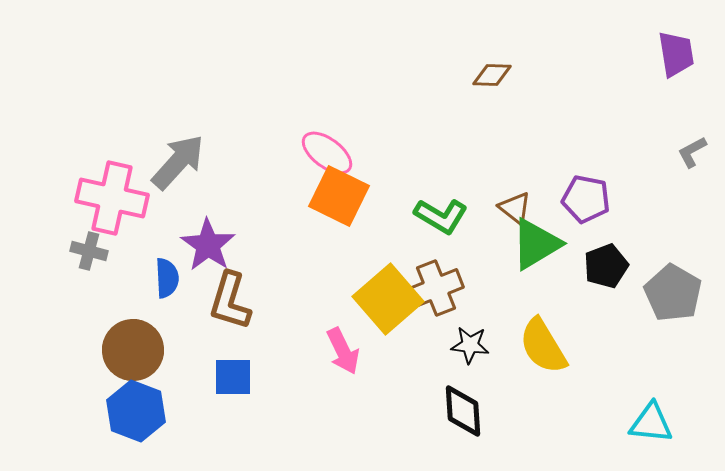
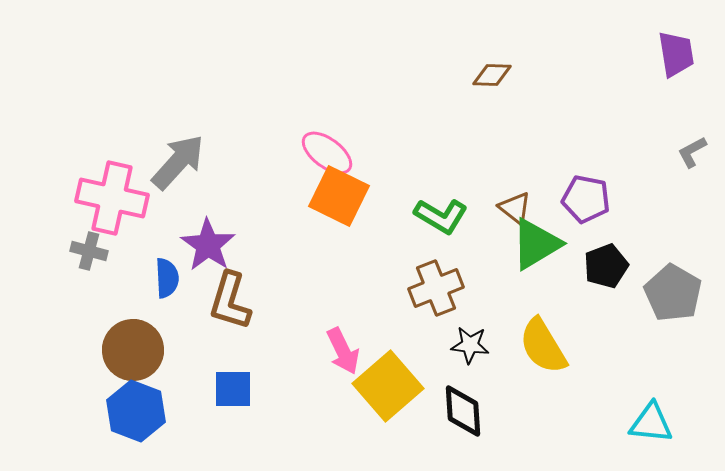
yellow square: moved 87 px down
blue square: moved 12 px down
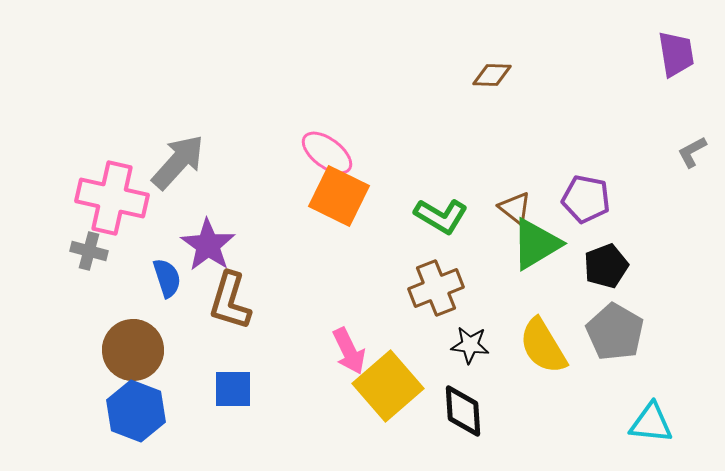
blue semicircle: rotated 15 degrees counterclockwise
gray pentagon: moved 58 px left, 39 px down
pink arrow: moved 6 px right
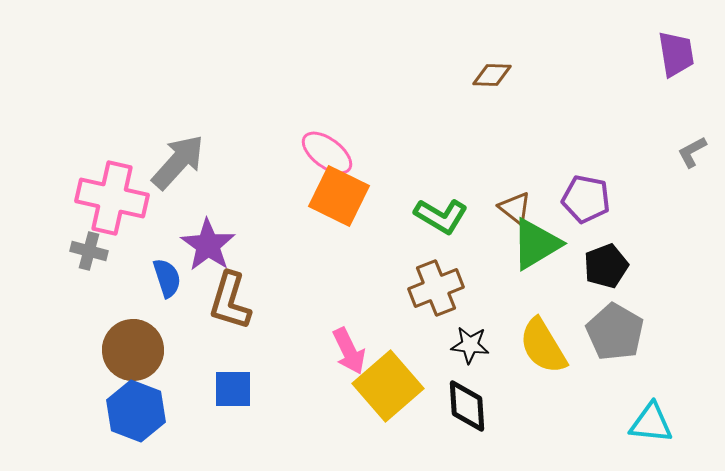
black diamond: moved 4 px right, 5 px up
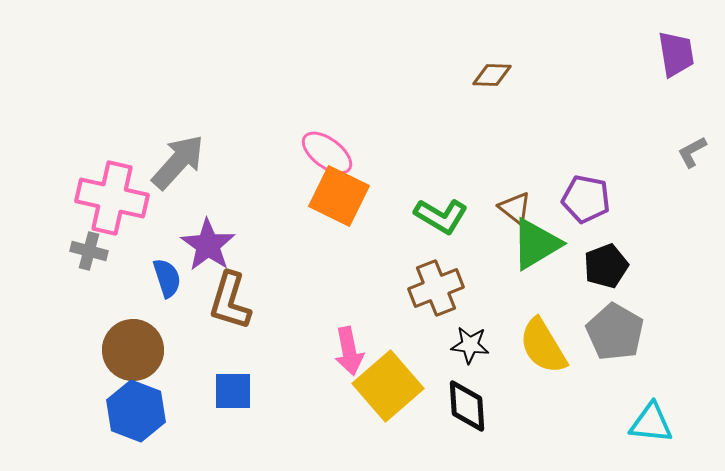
pink arrow: rotated 15 degrees clockwise
blue square: moved 2 px down
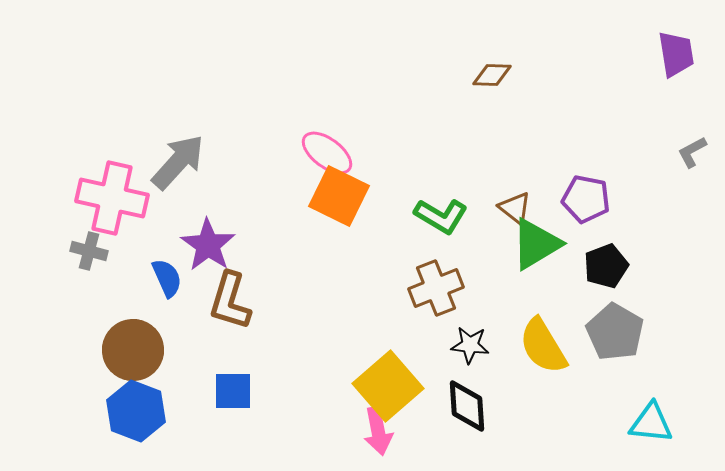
blue semicircle: rotated 6 degrees counterclockwise
pink arrow: moved 29 px right, 80 px down
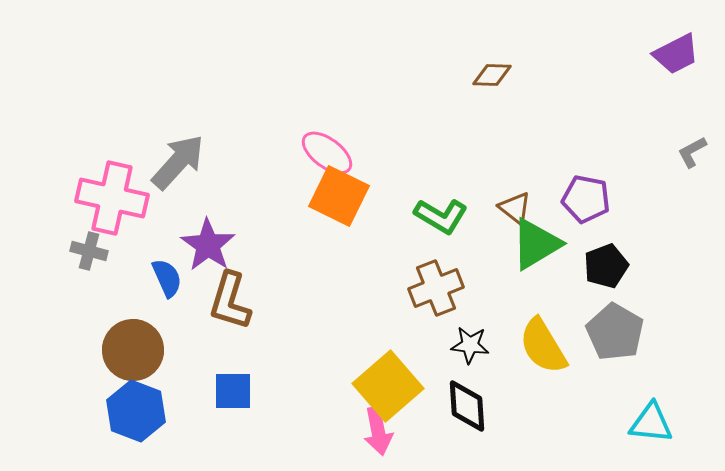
purple trapezoid: rotated 72 degrees clockwise
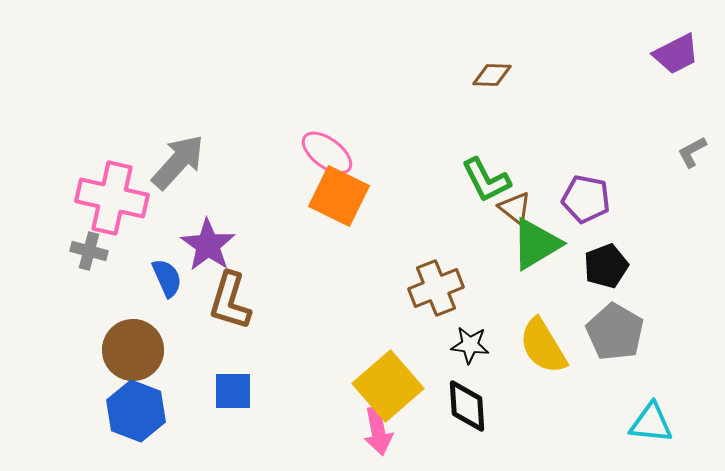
green L-shape: moved 45 px right, 36 px up; rotated 32 degrees clockwise
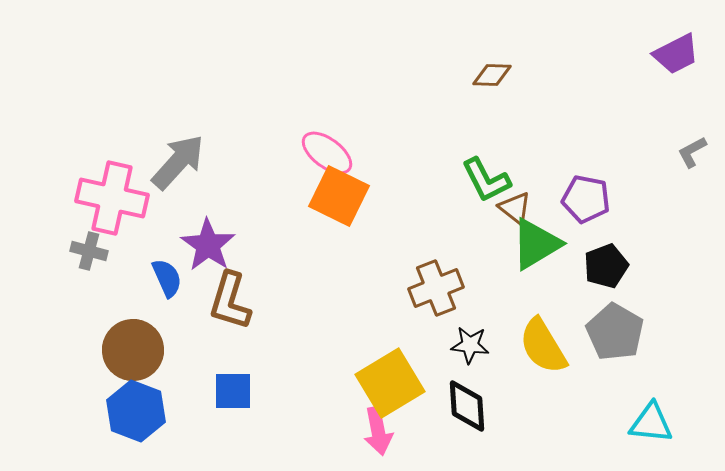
yellow square: moved 2 px right, 3 px up; rotated 10 degrees clockwise
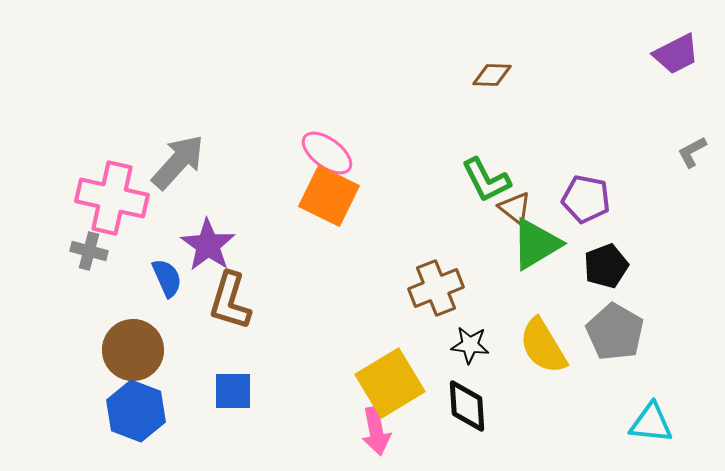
orange square: moved 10 px left
pink arrow: moved 2 px left
